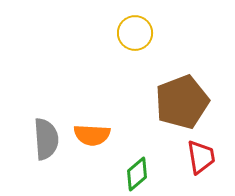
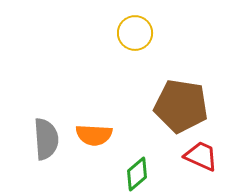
brown pentagon: moved 1 px left, 4 px down; rotated 30 degrees clockwise
orange semicircle: moved 2 px right
red trapezoid: moved 1 px up; rotated 57 degrees counterclockwise
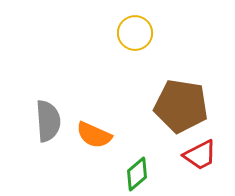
orange semicircle: rotated 21 degrees clockwise
gray semicircle: moved 2 px right, 18 px up
red trapezoid: moved 1 px left, 1 px up; rotated 129 degrees clockwise
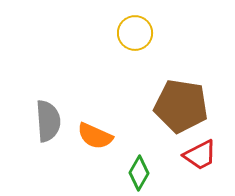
orange semicircle: moved 1 px right, 1 px down
green diamond: moved 2 px right, 1 px up; rotated 20 degrees counterclockwise
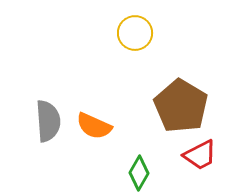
brown pentagon: rotated 22 degrees clockwise
orange semicircle: moved 1 px left, 10 px up
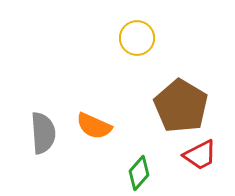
yellow circle: moved 2 px right, 5 px down
gray semicircle: moved 5 px left, 12 px down
green diamond: rotated 12 degrees clockwise
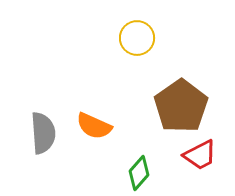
brown pentagon: rotated 6 degrees clockwise
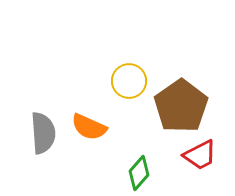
yellow circle: moved 8 px left, 43 px down
orange semicircle: moved 5 px left, 1 px down
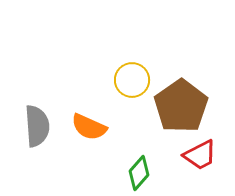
yellow circle: moved 3 px right, 1 px up
gray semicircle: moved 6 px left, 7 px up
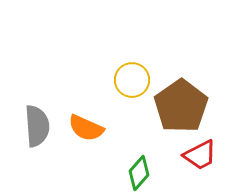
orange semicircle: moved 3 px left, 1 px down
